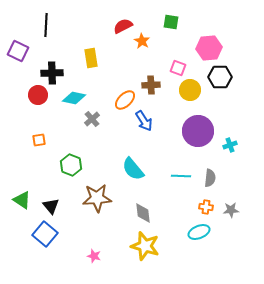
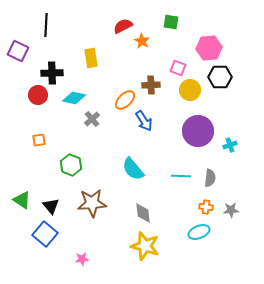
brown star: moved 5 px left, 5 px down
pink star: moved 12 px left, 3 px down; rotated 24 degrees counterclockwise
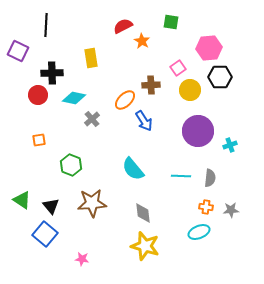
pink square: rotated 35 degrees clockwise
pink star: rotated 16 degrees clockwise
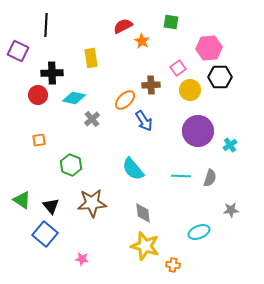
cyan cross: rotated 16 degrees counterclockwise
gray semicircle: rotated 12 degrees clockwise
orange cross: moved 33 px left, 58 px down
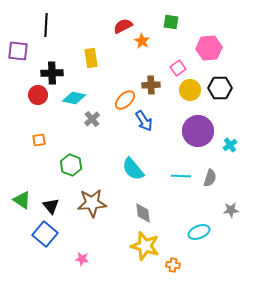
purple square: rotated 20 degrees counterclockwise
black hexagon: moved 11 px down
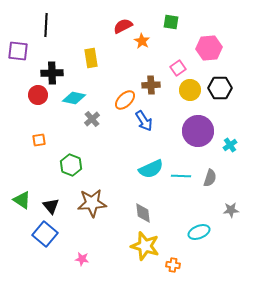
cyan semicircle: moved 18 px right; rotated 75 degrees counterclockwise
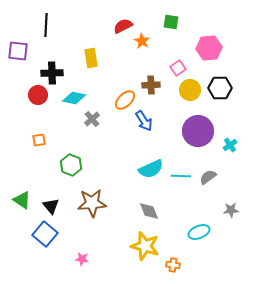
gray semicircle: moved 2 px left, 1 px up; rotated 144 degrees counterclockwise
gray diamond: moved 6 px right, 2 px up; rotated 15 degrees counterclockwise
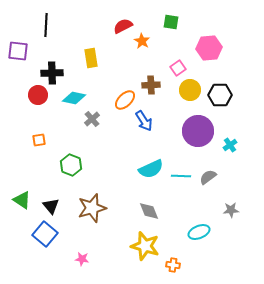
black hexagon: moved 7 px down
brown star: moved 5 px down; rotated 12 degrees counterclockwise
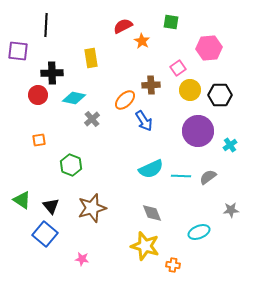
gray diamond: moved 3 px right, 2 px down
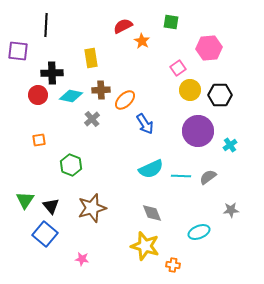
brown cross: moved 50 px left, 5 px down
cyan diamond: moved 3 px left, 2 px up
blue arrow: moved 1 px right, 3 px down
green triangle: moved 3 px right; rotated 30 degrees clockwise
